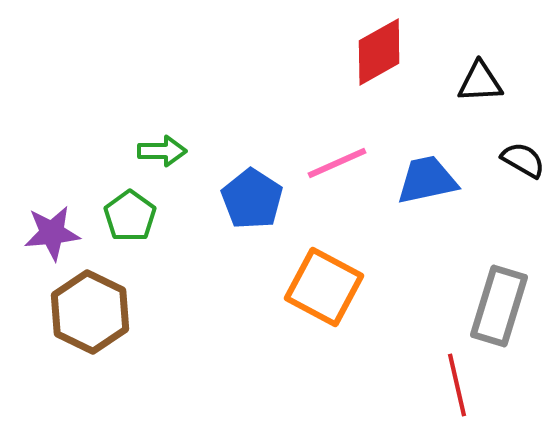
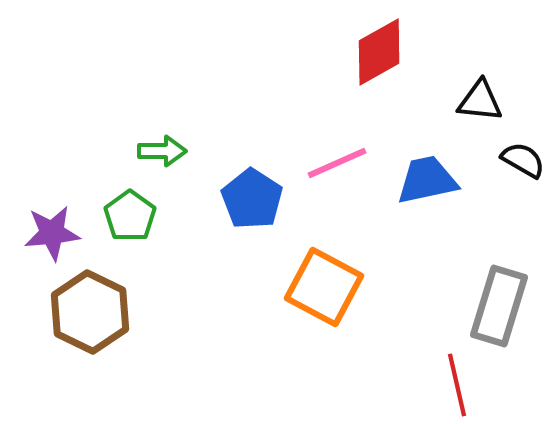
black triangle: moved 19 px down; rotated 9 degrees clockwise
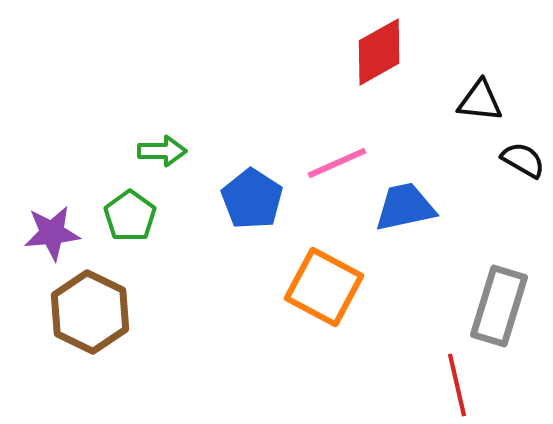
blue trapezoid: moved 22 px left, 27 px down
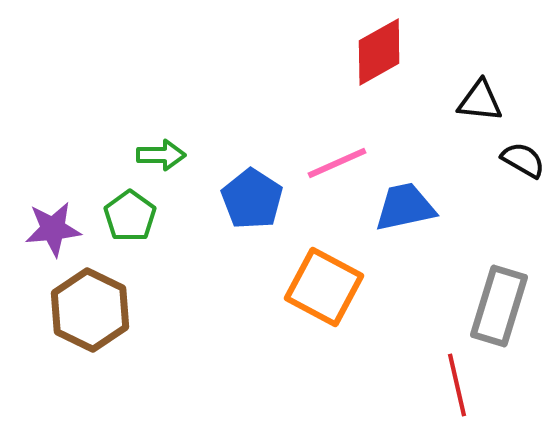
green arrow: moved 1 px left, 4 px down
purple star: moved 1 px right, 4 px up
brown hexagon: moved 2 px up
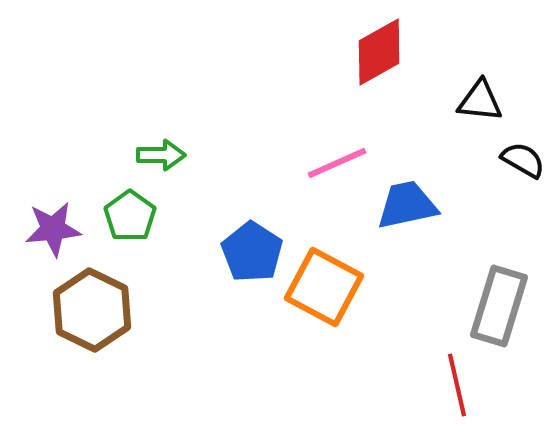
blue pentagon: moved 53 px down
blue trapezoid: moved 2 px right, 2 px up
brown hexagon: moved 2 px right
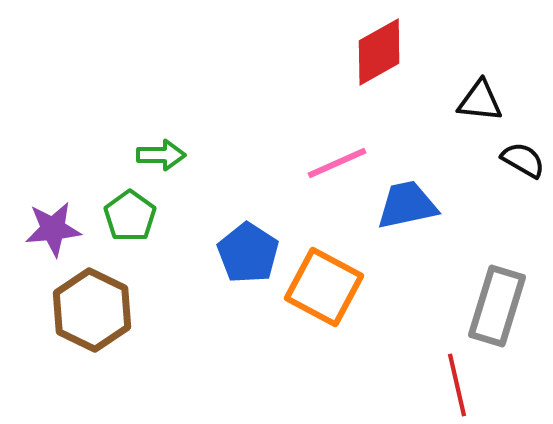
blue pentagon: moved 4 px left, 1 px down
gray rectangle: moved 2 px left
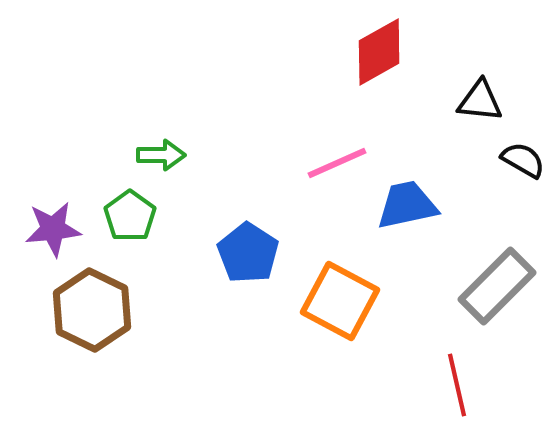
orange square: moved 16 px right, 14 px down
gray rectangle: moved 20 px up; rotated 28 degrees clockwise
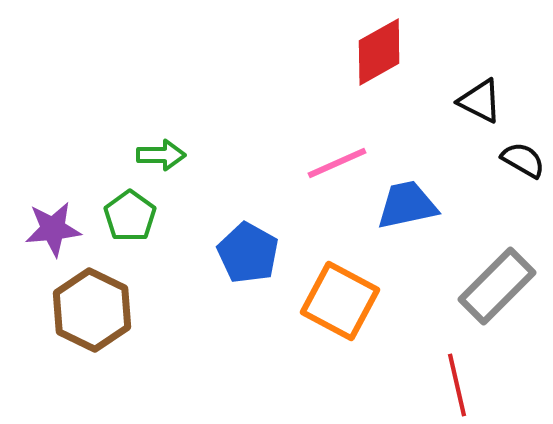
black triangle: rotated 21 degrees clockwise
blue pentagon: rotated 4 degrees counterclockwise
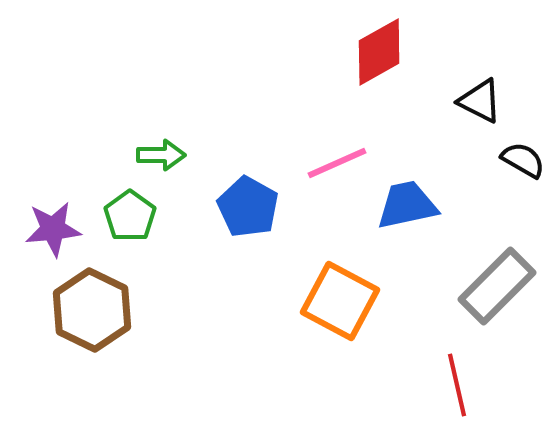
blue pentagon: moved 46 px up
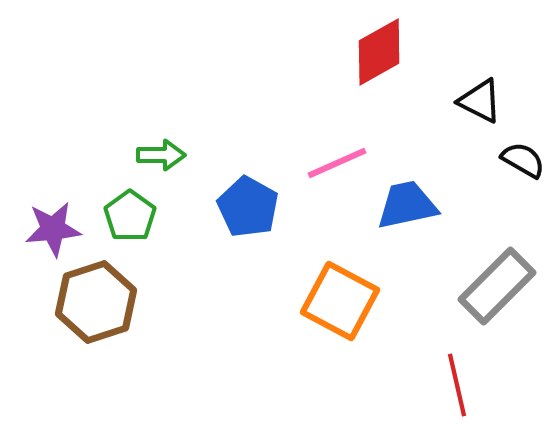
brown hexagon: moved 4 px right, 8 px up; rotated 16 degrees clockwise
